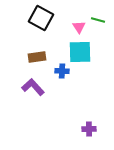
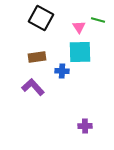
purple cross: moved 4 px left, 3 px up
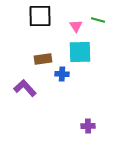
black square: moved 1 px left, 2 px up; rotated 30 degrees counterclockwise
pink triangle: moved 3 px left, 1 px up
brown rectangle: moved 6 px right, 2 px down
blue cross: moved 3 px down
purple L-shape: moved 8 px left, 1 px down
purple cross: moved 3 px right
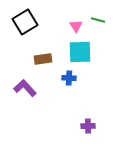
black square: moved 15 px left, 6 px down; rotated 30 degrees counterclockwise
blue cross: moved 7 px right, 4 px down
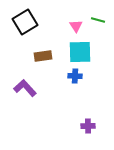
brown rectangle: moved 3 px up
blue cross: moved 6 px right, 2 px up
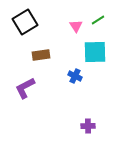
green line: rotated 48 degrees counterclockwise
cyan square: moved 15 px right
brown rectangle: moved 2 px left, 1 px up
blue cross: rotated 24 degrees clockwise
purple L-shape: rotated 75 degrees counterclockwise
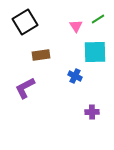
green line: moved 1 px up
purple cross: moved 4 px right, 14 px up
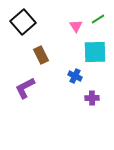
black square: moved 2 px left; rotated 10 degrees counterclockwise
brown rectangle: rotated 72 degrees clockwise
purple cross: moved 14 px up
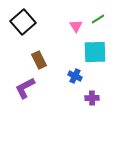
brown rectangle: moved 2 px left, 5 px down
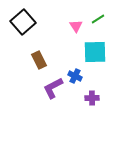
purple L-shape: moved 28 px right
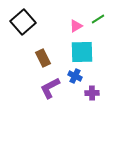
pink triangle: rotated 32 degrees clockwise
cyan square: moved 13 px left
brown rectangle: moved 4 px right, 2 px up
purple L-shape: moved 3 px left
purple cross: moved 5 px up
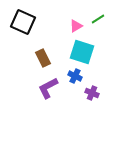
black square: rotated 25 degrees counterclockwise
cyan square: rotated 20 degrees clockwise
purple L-shape: moved 2 px left
purple cross: rotated 24 degrees clockwise
